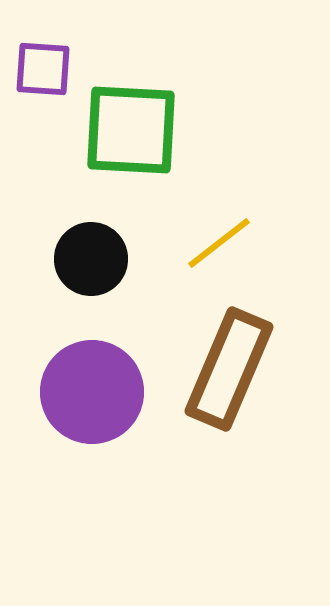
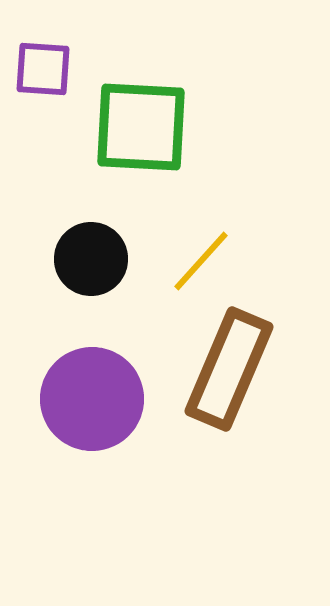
green square: moved 10 px right, 3 px up
yellow line: moved 18 px left, 18 px down; rotated 10 degrees counterclockwise
purple circle: moved 7 px down
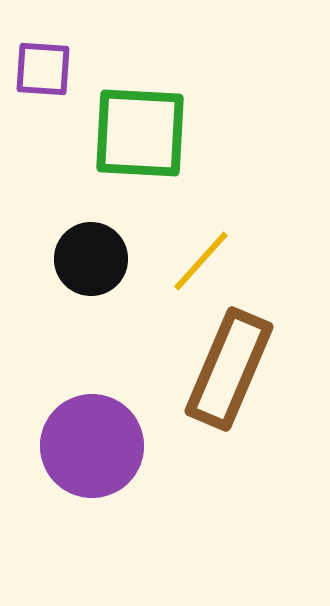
green square: moved 1 px left, 6 px down
purple circle: moved 47 px down
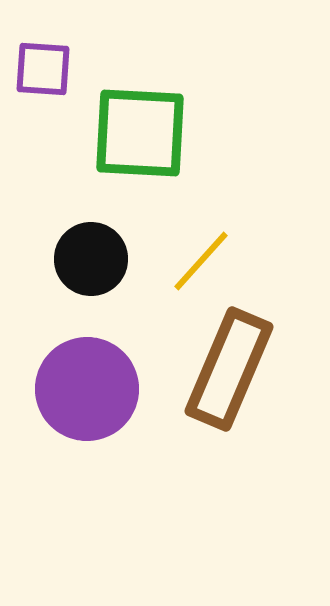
purple circle: moved 5 px left, 57 px up
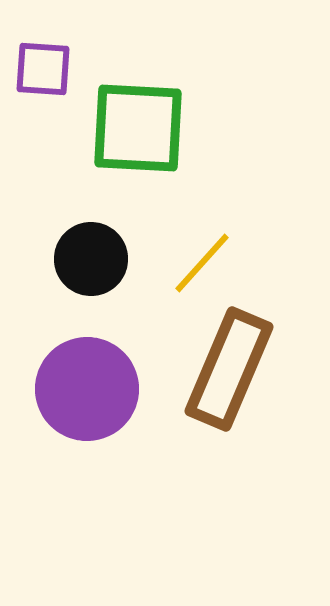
green square: moved 2 px left, 5 px up
yellow line: moved 1 px right, 2 px down
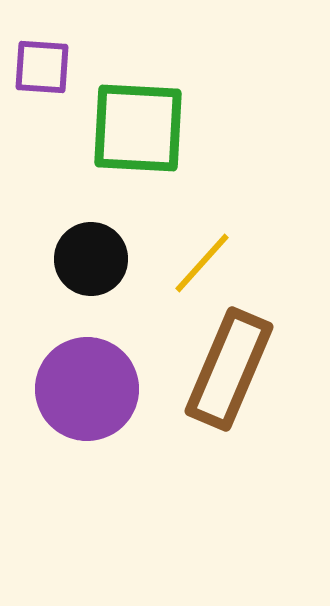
purple square: moved 1 px left, 2 px up
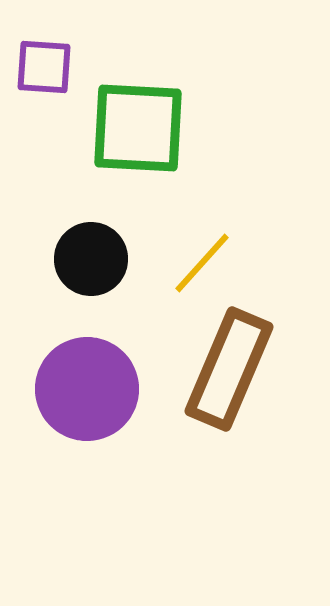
purple square: moved 2 px right
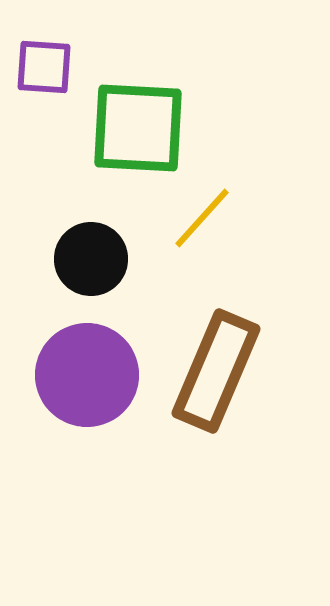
yellow line: moved 45 px up
brown rectangle: moved 13 px left, 2 px down
purple circle: moved 14 px up
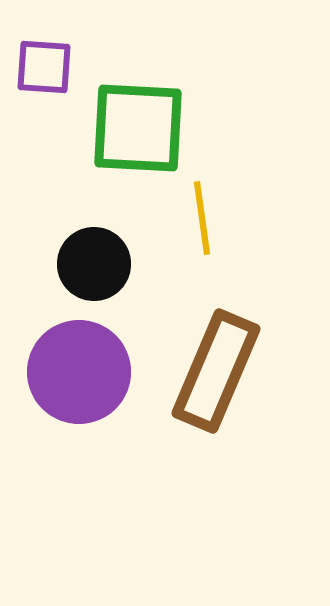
yellow line: rotated 50 degrees counterclockwise
black circle: moved 3 px right, 5 px down
purple circle: moved 8 px left, 3 px up
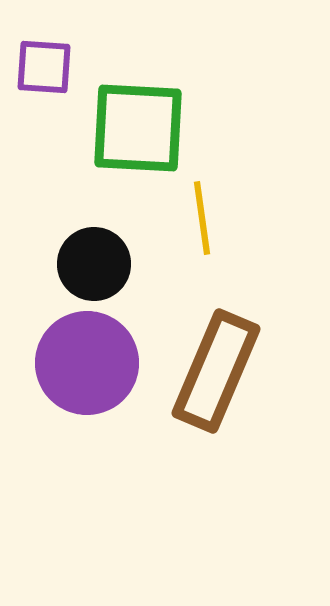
purple circle: moved 8 px right, 9 px up
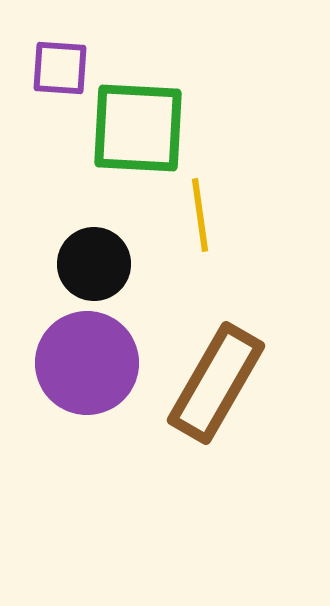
purple square: moved 16 px right, 1 px down
yellow line: moved 2 px left, 3 px up
brown rectangle: moved 12 px down; rotated 7 degrees clockwise
